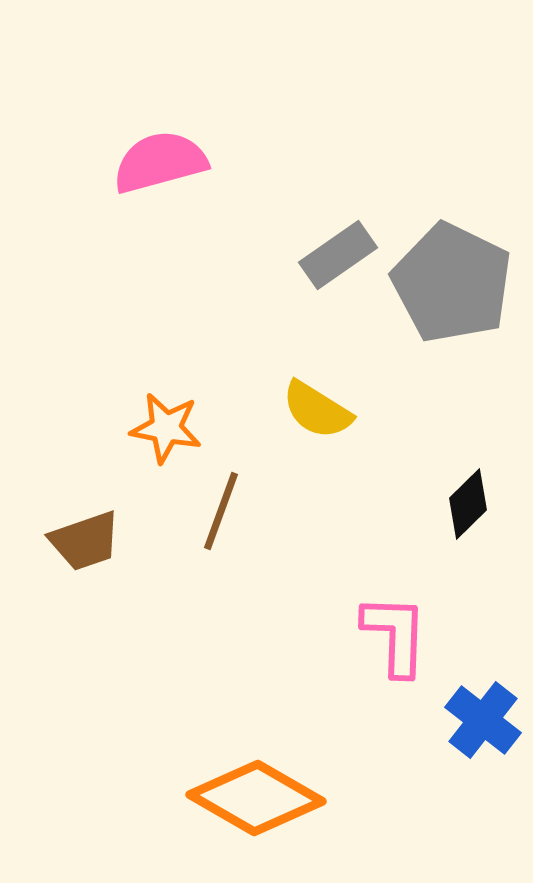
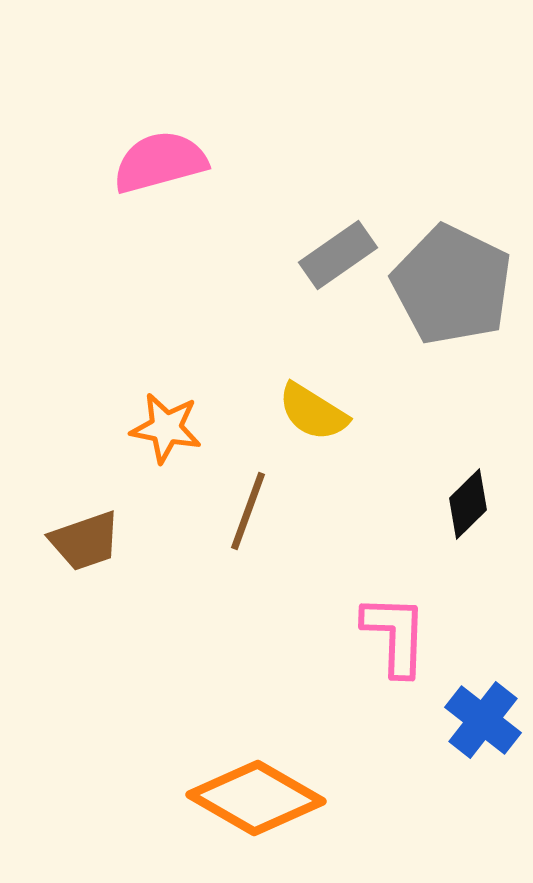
gray pentagon: moved 2 px down
yellow semicircle: moved 4 px left, 2 px down
brown line: moved 27 px right
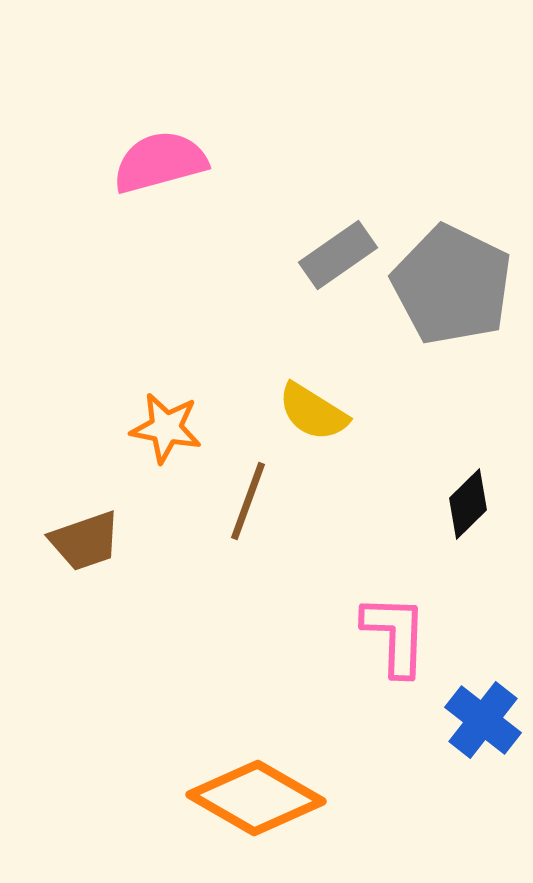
brown line: moved 10 px up
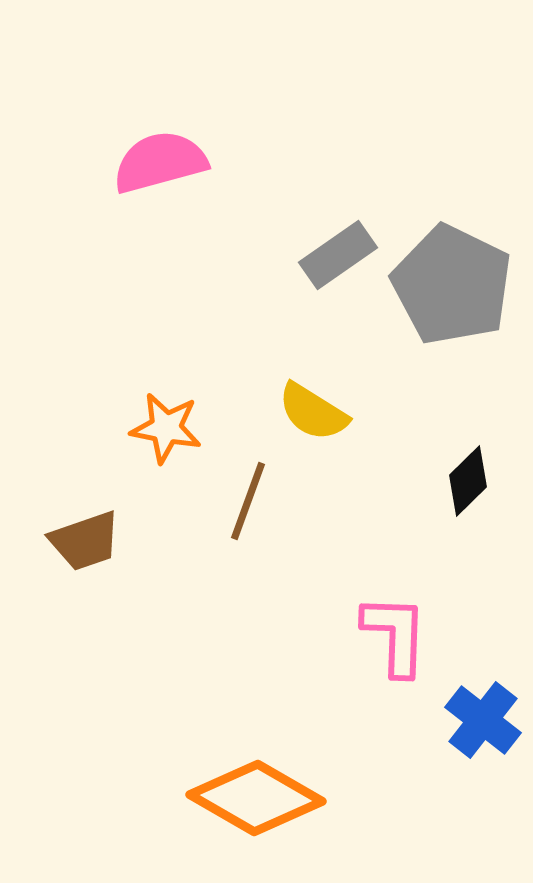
black diamond: moved 23 px up
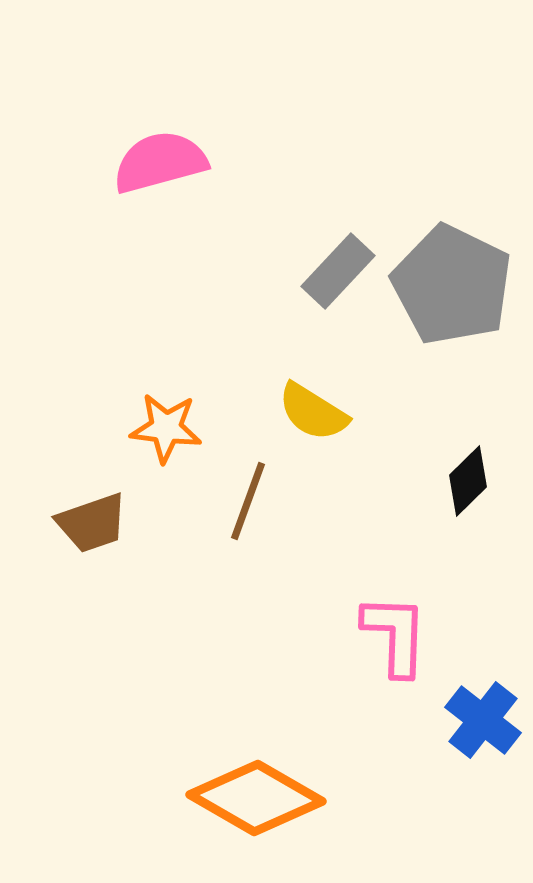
gray rectangle: moved 16 px down; rotated 12 degrees counterclockwise
orange star: rotated 4 degrees counterclockwise
brown trapezoid: moved 7 px right, 18 px up
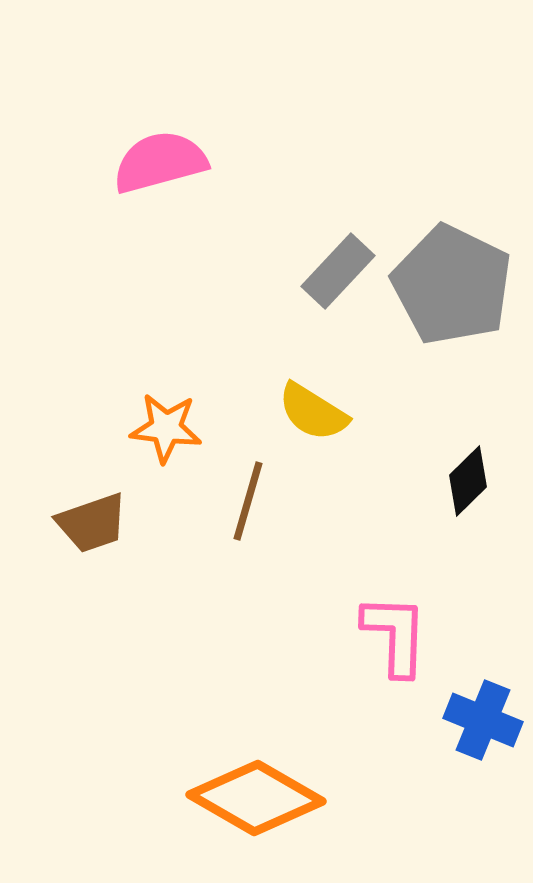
brown line: rotated 4 degrees counterclockwise
blue cross: rotated 16 degrees counterclockwise
